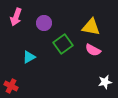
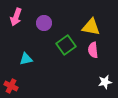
green square: moved 3 px right, 1 px down
pink semicircle: rotated 56 degrees clockwise
cyan triangle: moved 3 px left, 2 px down; rotated 16 degrees clockwise
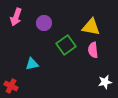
cyan triangle: moved 6 px right, 5 px down
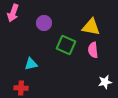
pink arrow: moved 3 px left, 4 px up
green square: rotated 30 degrees counterclockwise
cyan triangle: moved 1 px left
red cross: moved 10 px right, 2 px down; rotated 24 degrees counterclockwise
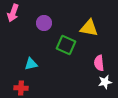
yellow triangle: moved 2 px left, 1 px down
pink semicircle: moved 6 px right, 13 px down
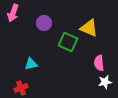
yellow triangle: rotated 12 degrees clockwise
green square: moved 2 px right, 3 px up
red cross: rotated 24 degrees counterclockwise
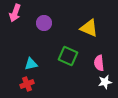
pink arrow: moved 2 px right
green square: moved 14 px down
red cross: moved 6 px right, 4 px up
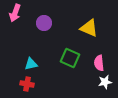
green square: moved 2 px right, 2 px down
red cross: rotated 32 degrees clockwise
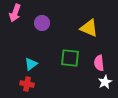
purple circle: moved 2 px left
green square: rotated 18 degrees counterclockwise
cyan triangle: rotated 24 degrees counterclockwise
white star: rotated 16 degrees counterclockwise
